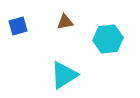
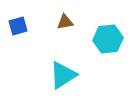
cyan triangle: moved 1 px left
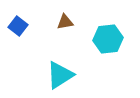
blue square: rotated 36 degrees counterclockwise
cyan triangle: moved 3 px left
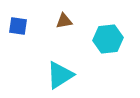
brown triangle: moved 1 px left, 1 px up
blue square: rotated 30 degrees counterclockwise
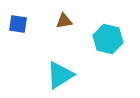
blue square: moved 2 px up
cyan hexagon: rotated 20 degrees clockwise
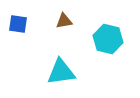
cyan triangle: moved 1 px right, 3 px up; rotated 24 degrees clockwise
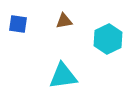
cyan hexagon: rotated 20 degrees clockwise
cyan triangle: moved 2 px right, 4 px down
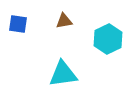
cyan triangle: moved 2 px up
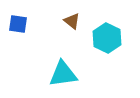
brown triangle: moved 8 px right; rotated 48 degrees clockwise
cyan hexagon: moved 1 px left, 1 px up; rotated 8 degrees counterclockwise
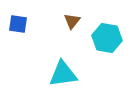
brown triangle: rotated 30 degrees clockwise
cyan hexagon: rotated 16 degrees counterclockwise
